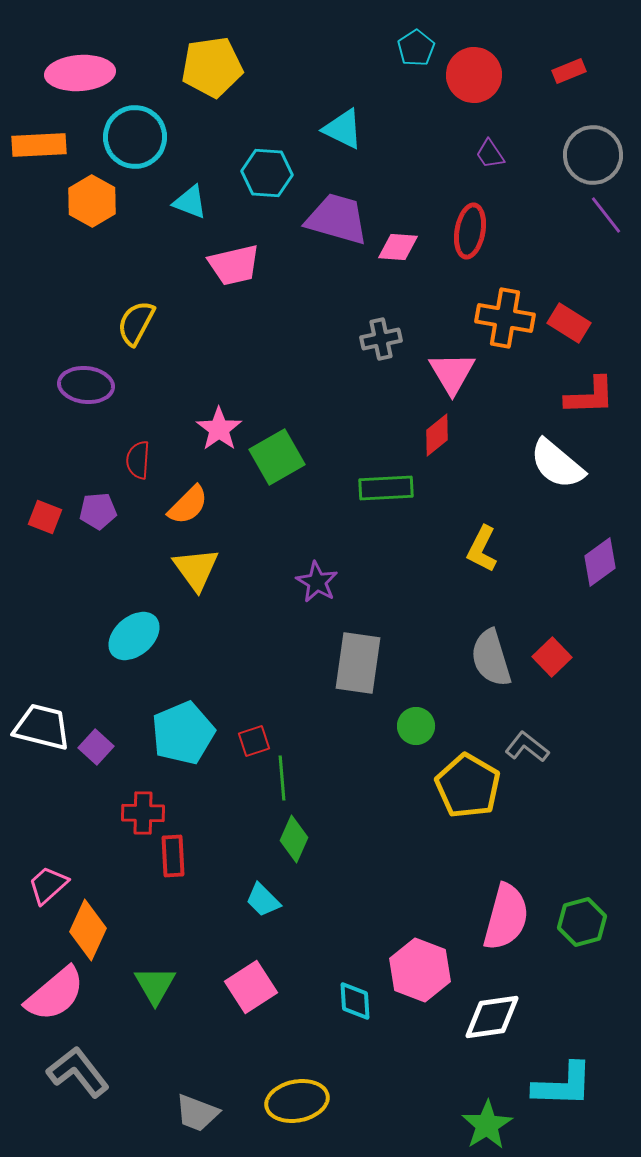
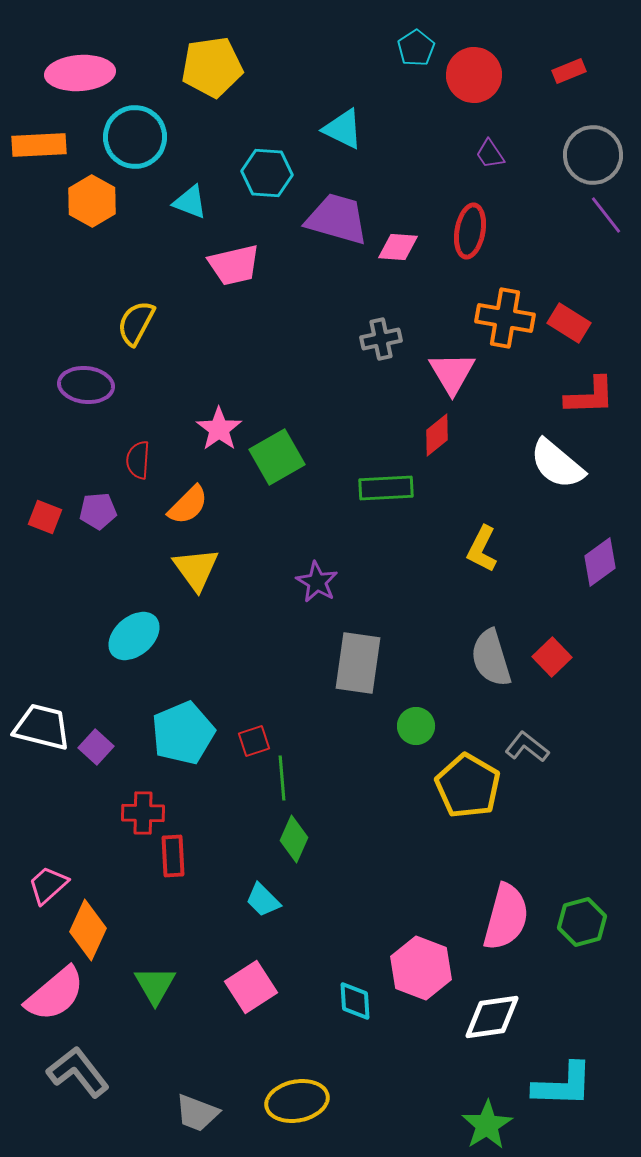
pink hexagon at (420, 970): moved 1 px right, 2 px up
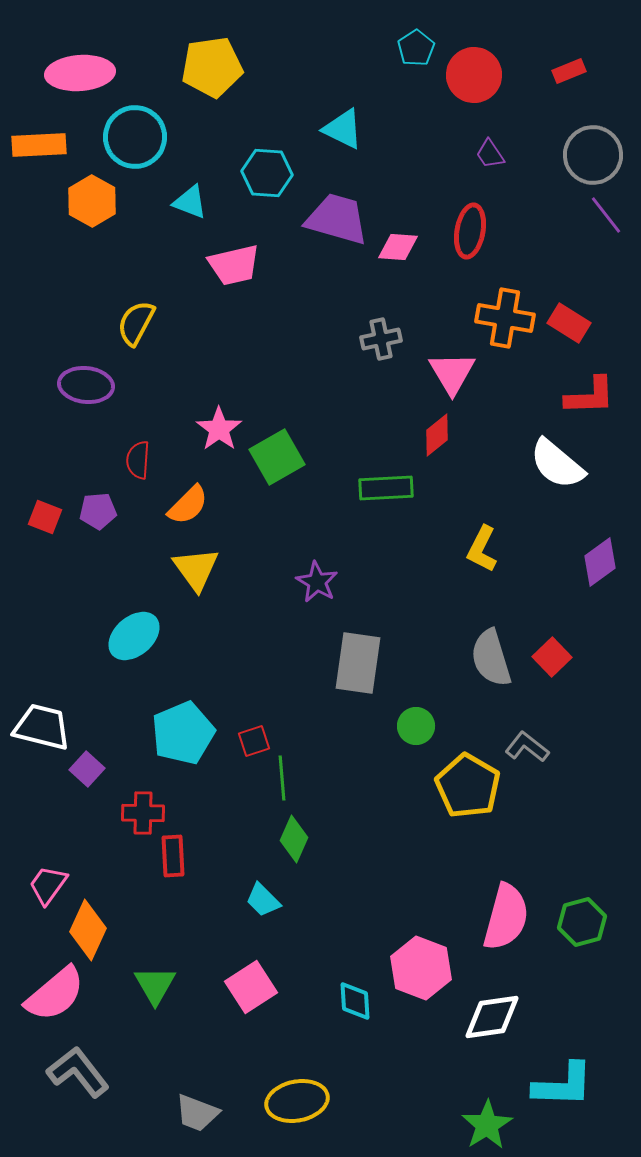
purple square at (96, 747): moved 9 px left, 22 px down
pink trapezoid at (48, 885): rotated 12 degrees counterclockwise
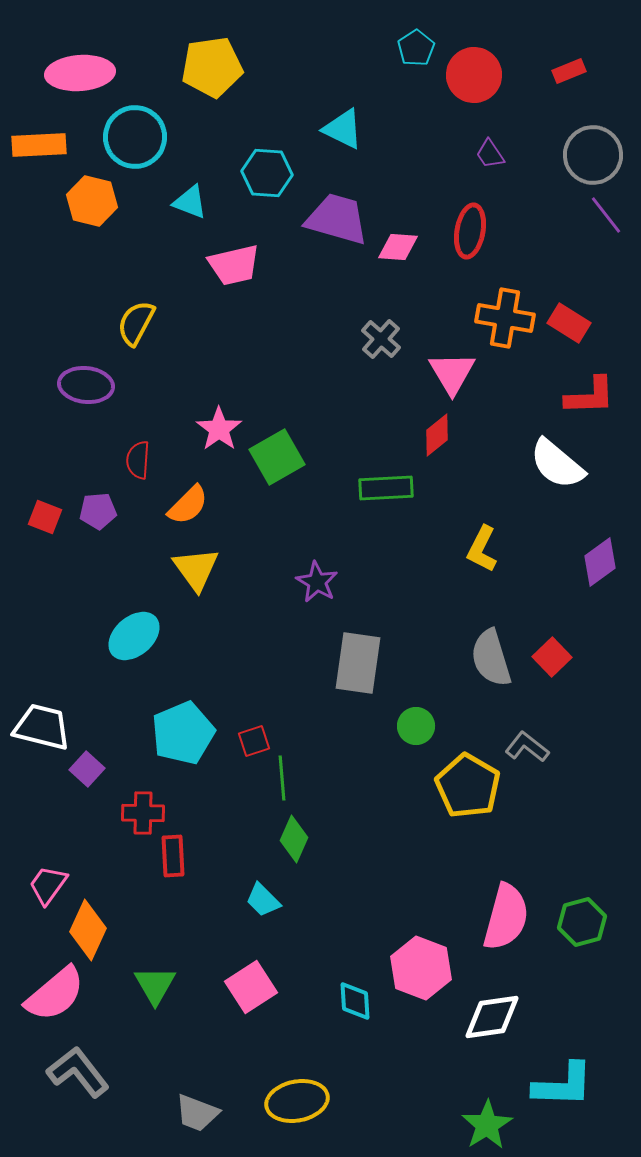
orange hexagon at (92, 201): rotated 15 degrees counterclockwise
gray cross at (381, 339): rotated 36 degrees counterclockwise
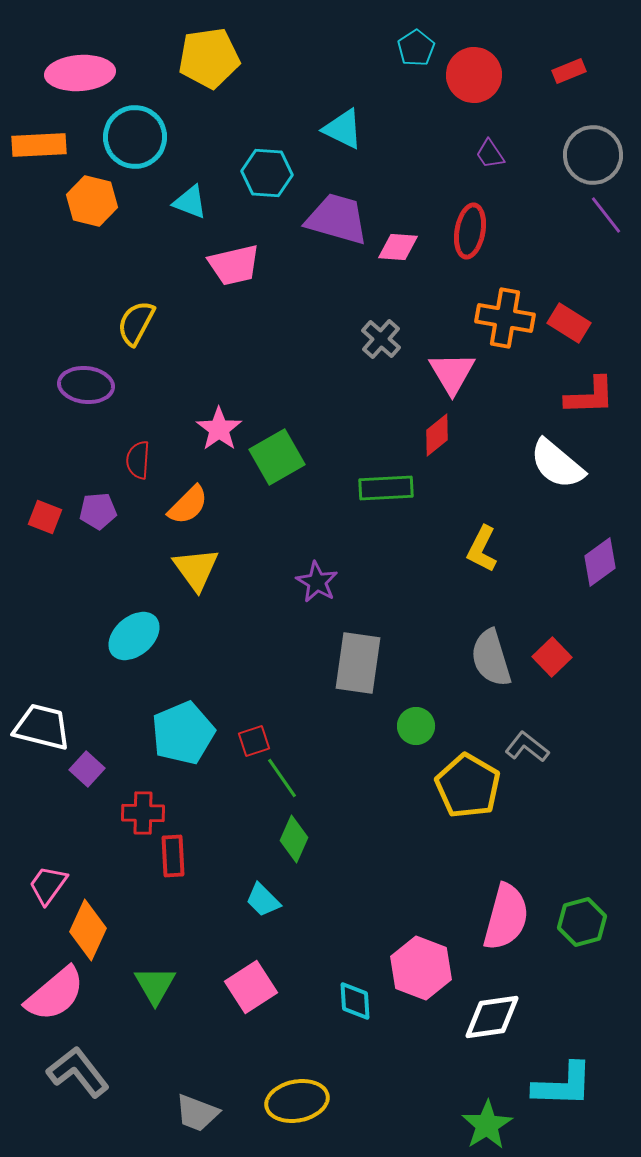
yellow pentagon at (212, 67): moved 3 px left, 9 px up
green line at (282, 778): rotated 30 degrees counterclockwise
